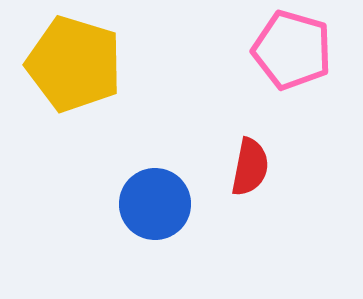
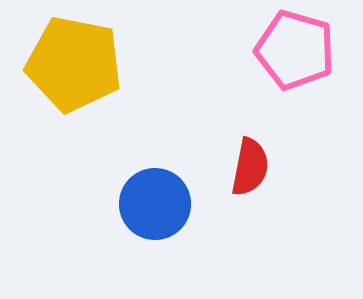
pink pentagon: moved 3 px right
yellow pentagon: rotated 6 degrees counterclockwise
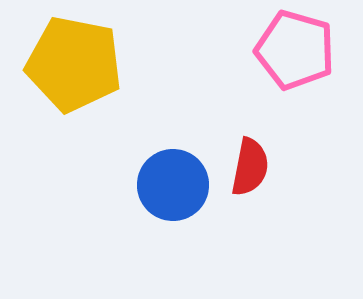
blue circle: moved 18 px right, 19 px up
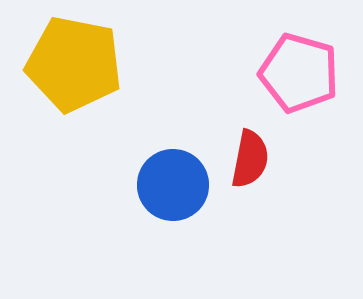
pink pentagon: moved 4 px right, 23 px down
red semicircle: moved 8 px up
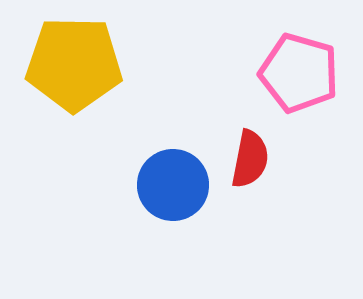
yellow pentagon: rotated 10 degrees counterclockwise
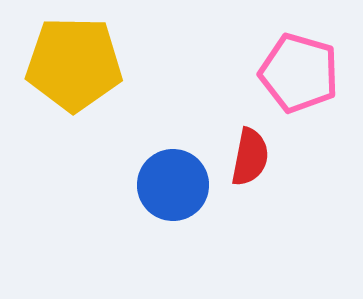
red semicircle: moved 2 px up
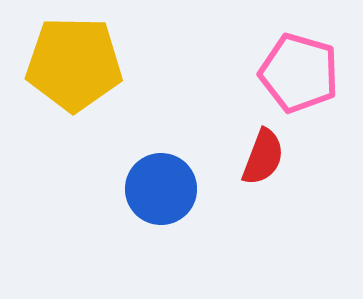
red semicircle: moved 13 px right; rotated 10 degrees clockwise
blue circle: moved 12 px left, 4 px down
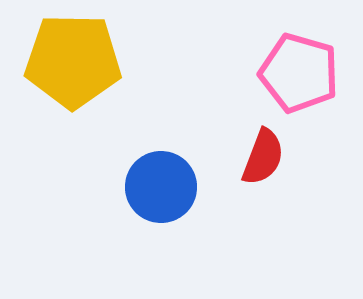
yellow pentagon: moved 1 px left, 3 px up
blue circle: moved 2 px up
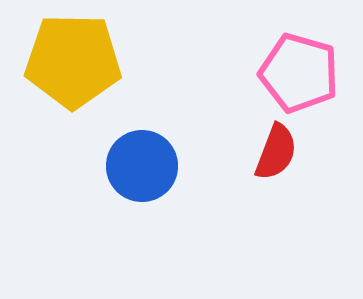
red semicircle: moved 13 px right, 5 px up
blue circle: moved 19 px left, 21 px up
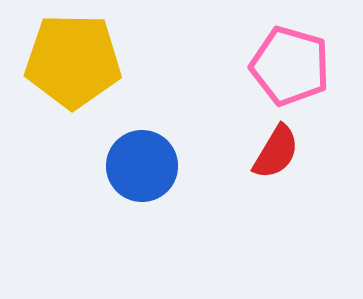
pink pentagon: moved 9 px left, 7 px up
red semicircle: rotated 10 degrees clockwise
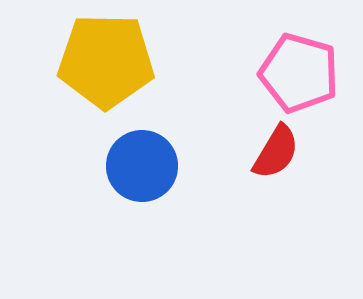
yellow pentagon: moved 33 px right
pink pentagon: moved 9 px right, 7 px down
